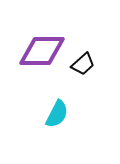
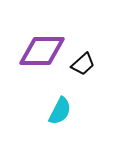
cyan semicircle: moved 3 px right, 3 px up
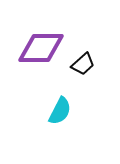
purple diamond: moved 1 px left, 3 px up
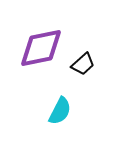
purple diamond: rotated 12 degrees counterclockwise
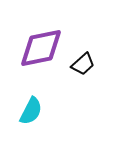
cyan semicircle: moved 29 px left
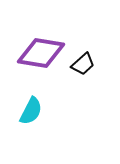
purple diamond: moved 5 px down; rotated 21 degrees clockwise
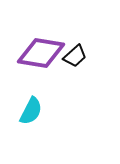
black trapezoid: moved 8 px left, 8 px up
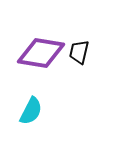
black trapezoid: moved 4 px right, 4 px up; rotated 145 degrees clockwise
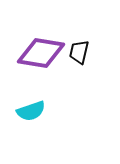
cyan semicircle: rotated 44 degrees clockwise
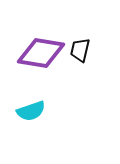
black trapezoid: moved 1 px right, 2 px up
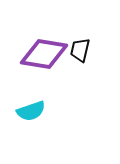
purple diamond: moved 3 px right, 1 px down
